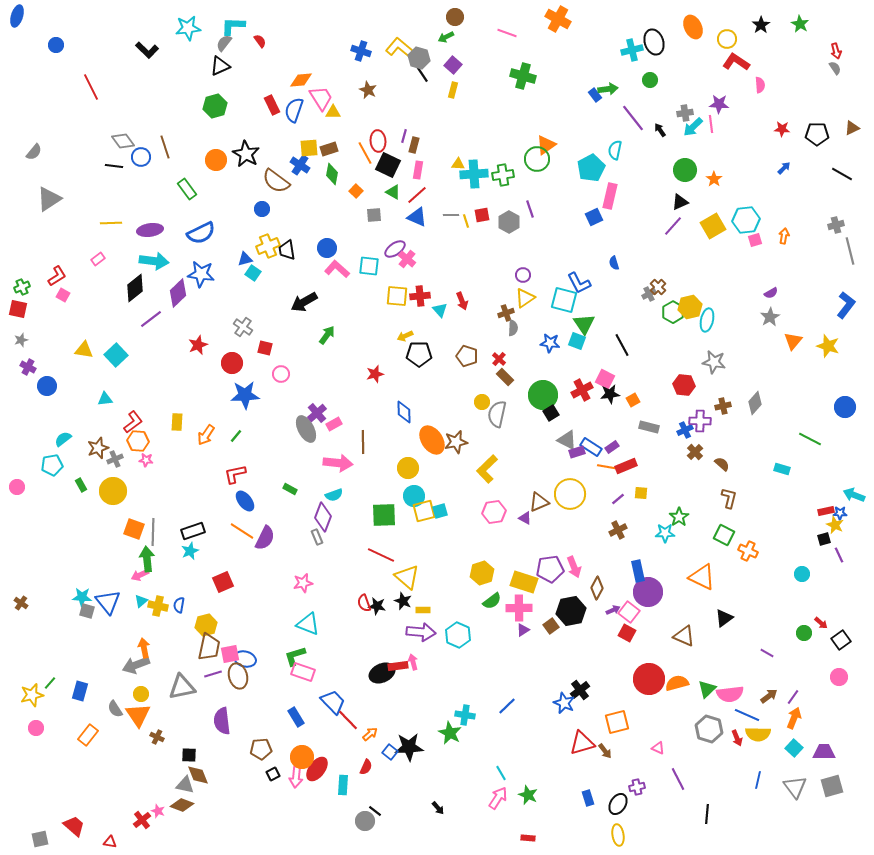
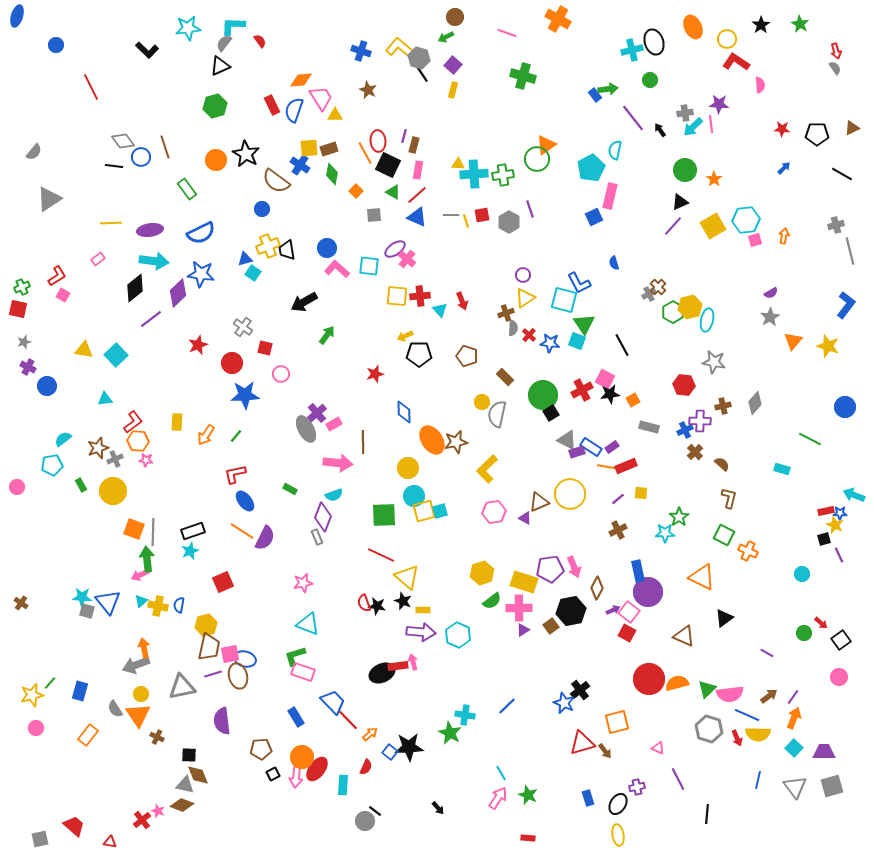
yellow triangle at (333, 112): moved 2 px right, 3 px down
gray star at (21, 340): moved 3 px right, 2 px down
red cross at (499, 359): moved 30 px right, 24 px up
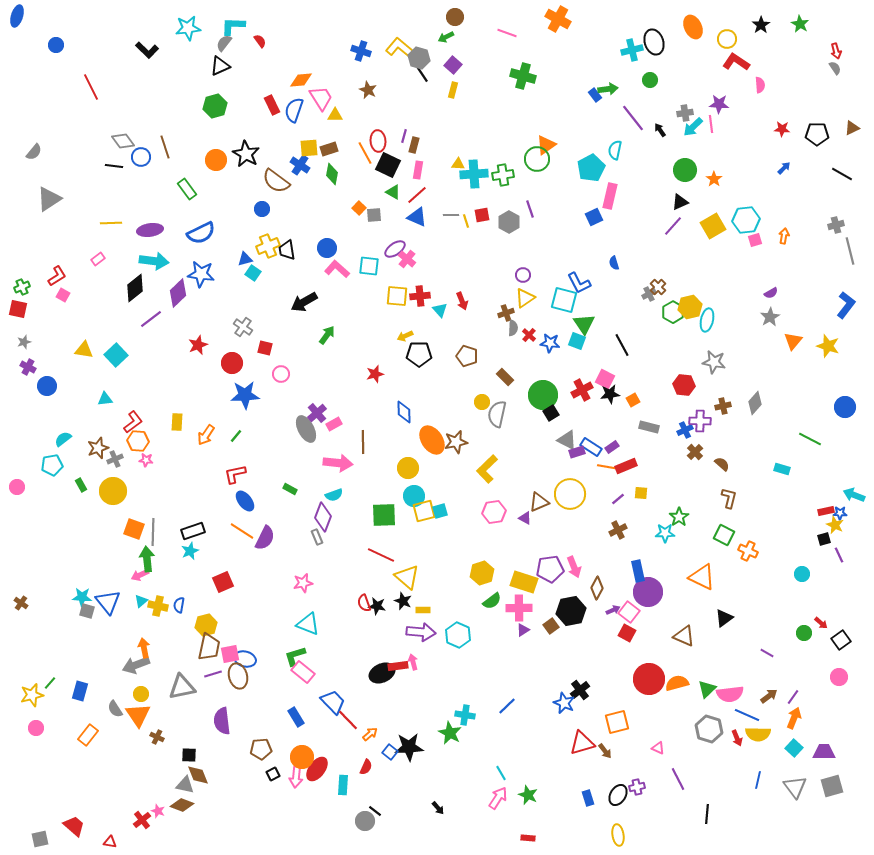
orange square at (356, 191): moved 3 px right, 17 px down
pink rectangle at (303, 672): rotated 20 degrees clockwise
black ellipse at (618, 804): moved 9 px up
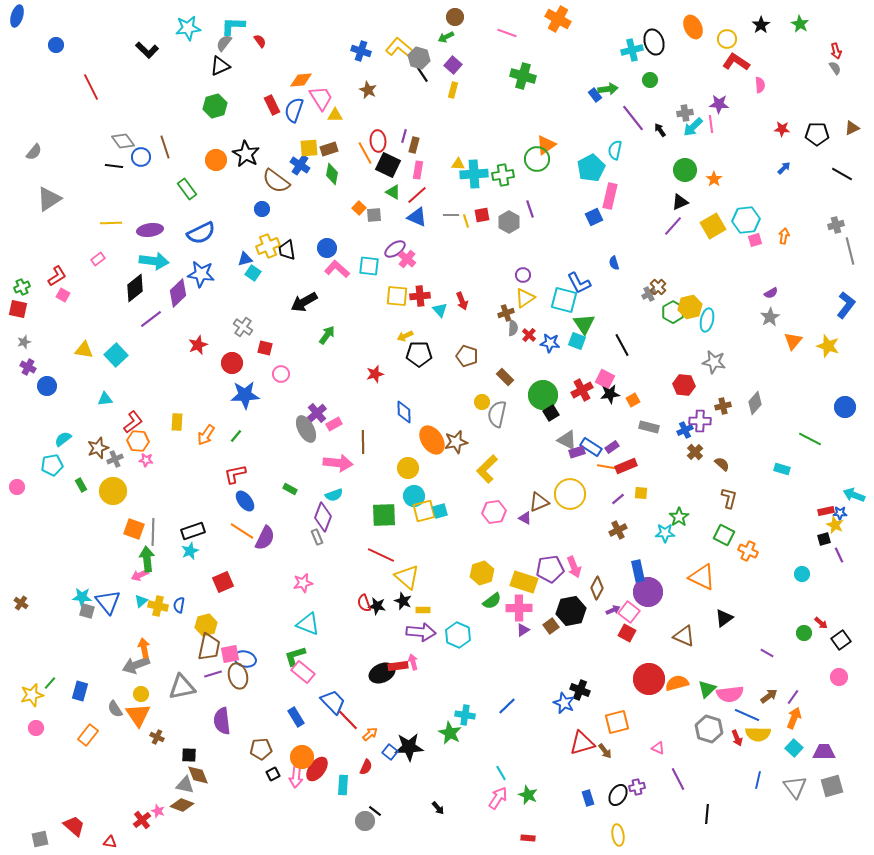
black cross at (580, 690): rotated 30 degrees counterclockwise
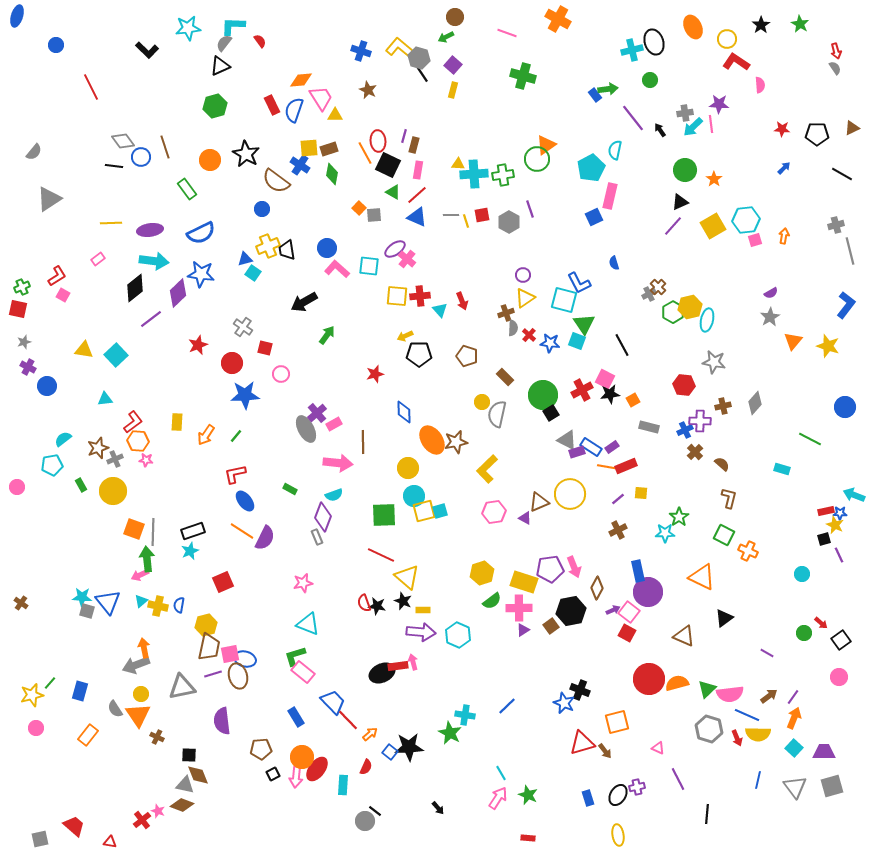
orange circle at (216, 160): moved 6 px left
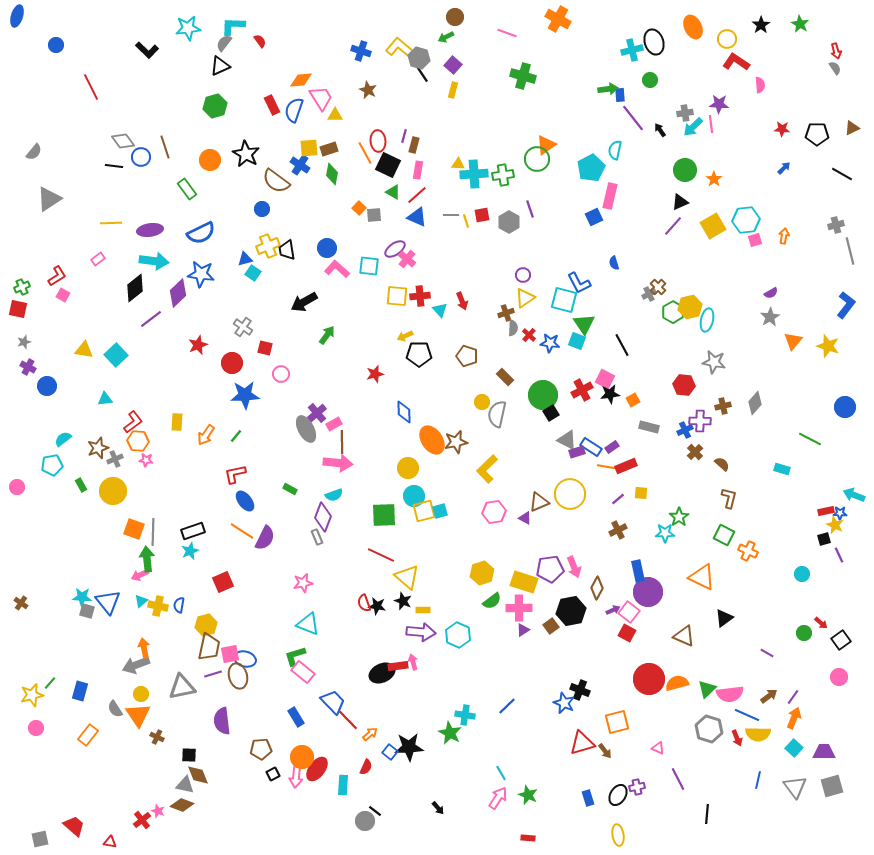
blue rectangle at (595, 95): moved 25 px right; rotated 32 degrees clockwise
brown line at (363, 442): moved 21 px left
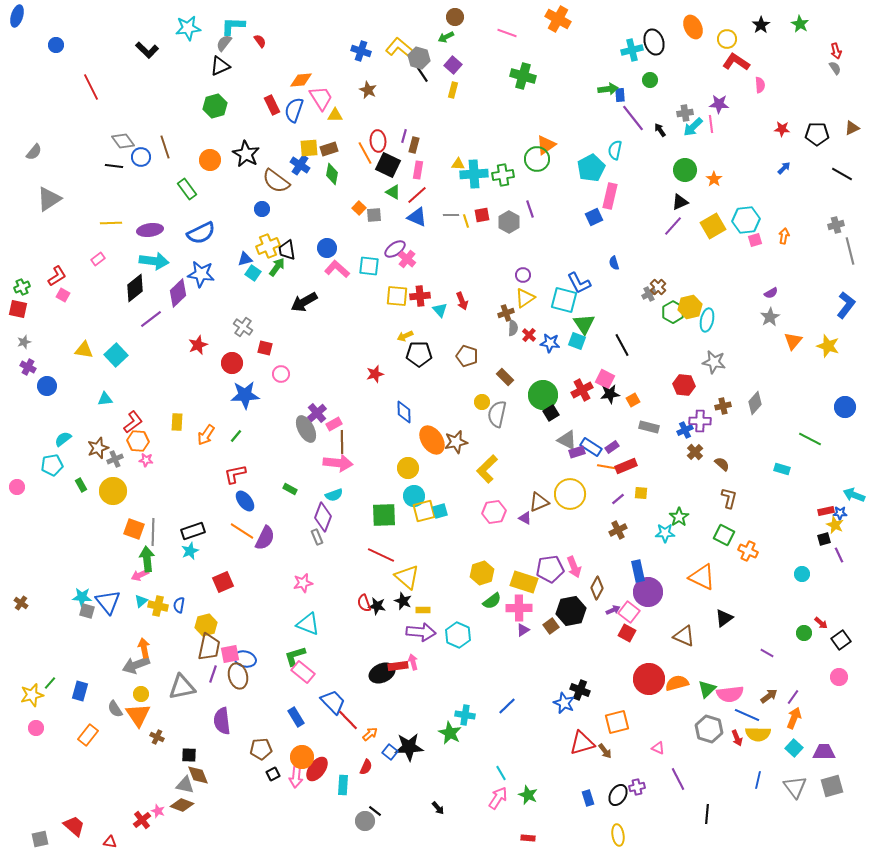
green arrow at (327, 335): moved 50 px left, 68 px up
purple line at (213, 674): rotated 54 degrees counterclockwise
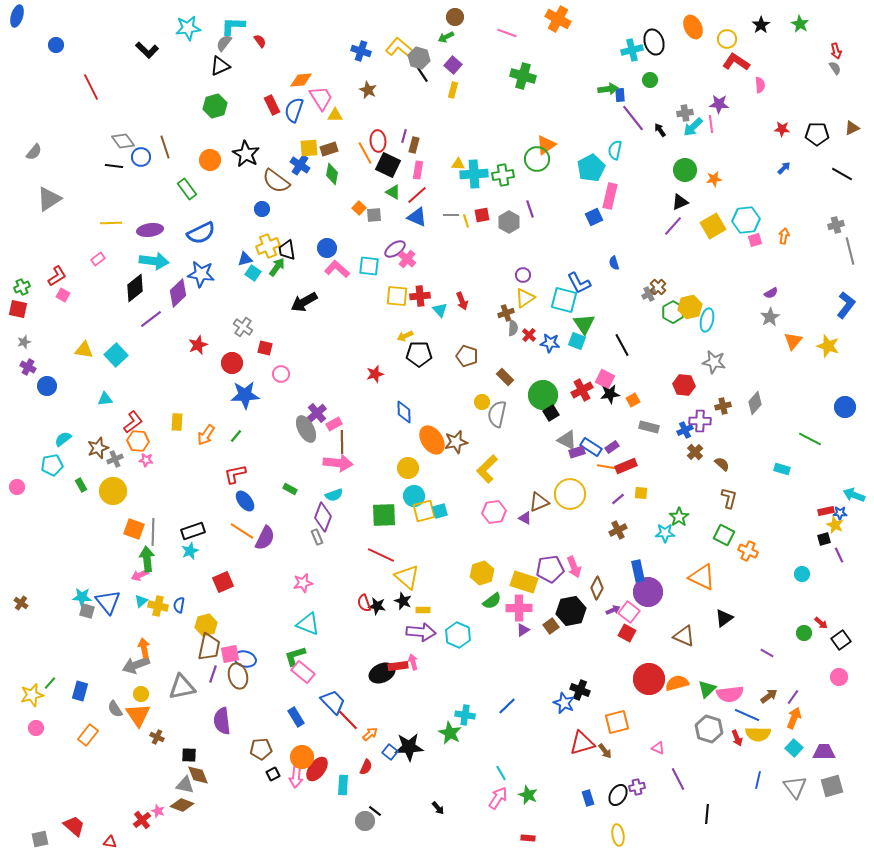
orange star at (714, 179): rotated 28 degrees clockwise
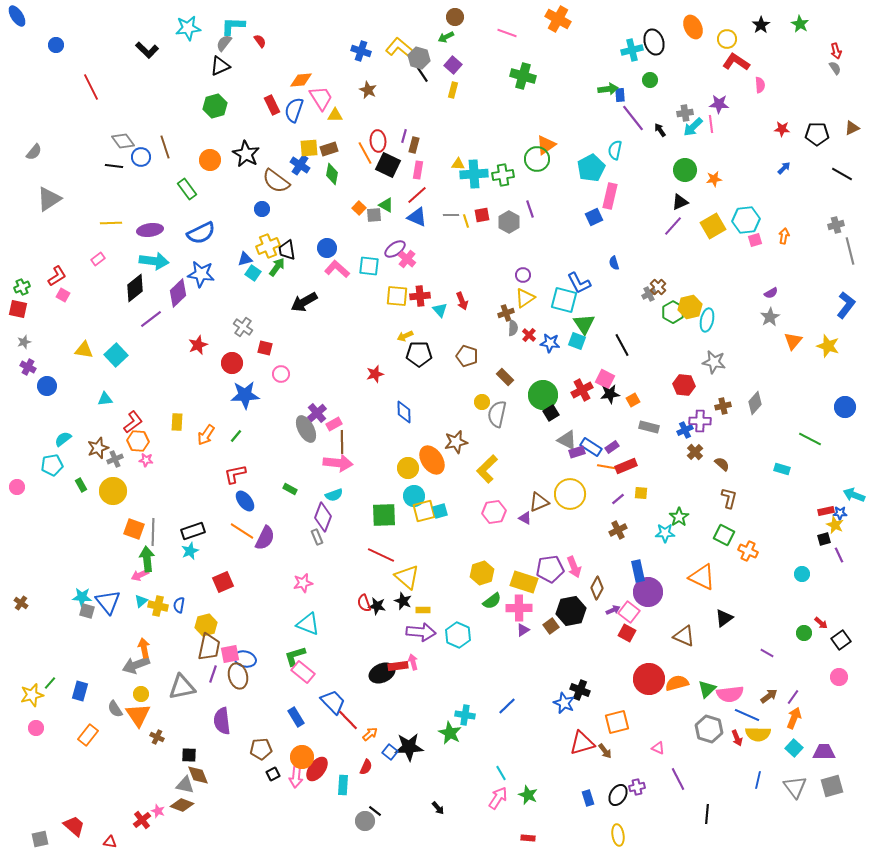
blue ellipse at (17, 16): rotated 50 degrees counterclockwise
green triangle at (393, 192): moved 7 px left, 13 px down
orange ellipse at (432, 440): moved 20 px down
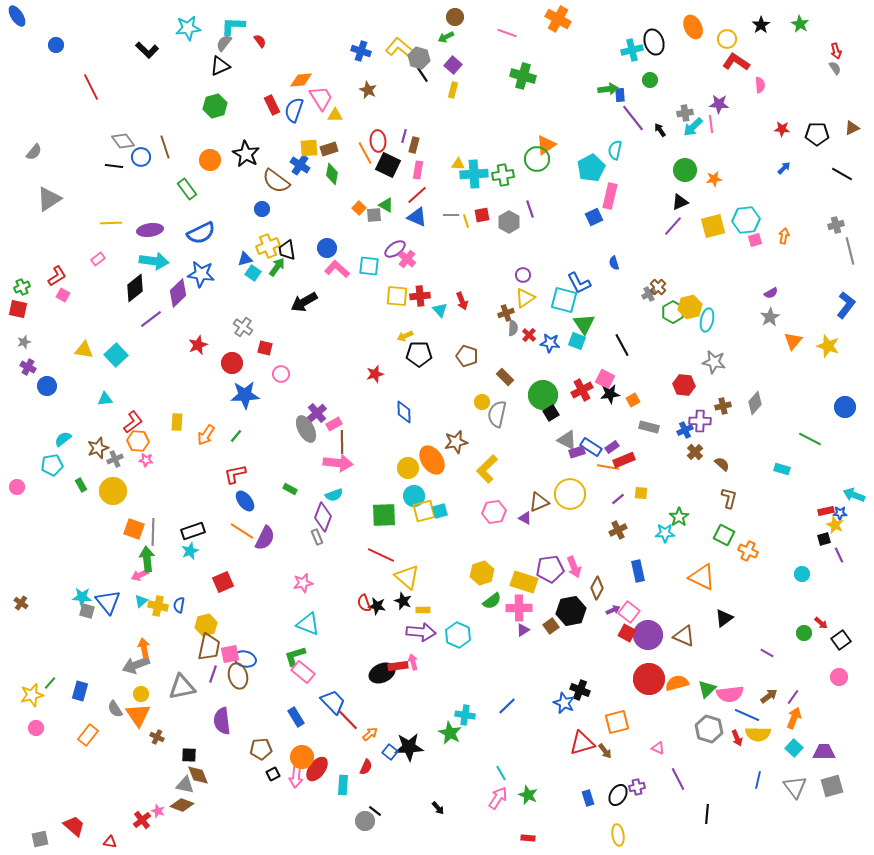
yellow square at (713, 226): rotated 15 degrees clockwise
red rectangle at (626, 466): moved 2 px left, 6 px up
purple circle at (648, 592): moved 43 px down
